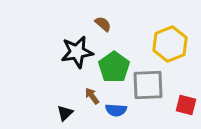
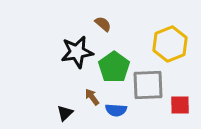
brown arrow: moved 1 px down
red square: moved 6 px left; rotated 15 degrees counterclockwise
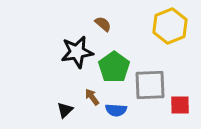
yellow hexagon: moved 18 px up
gray square: moved 2 px right
black triangle: moved 3 px up
